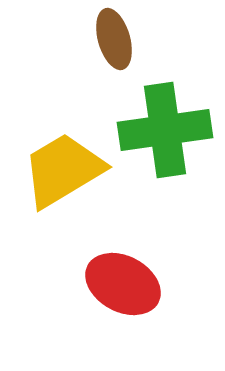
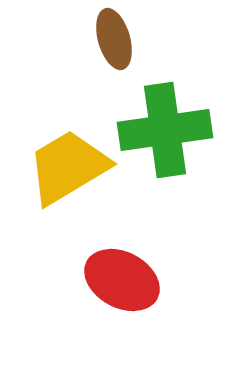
yellow trapezoid: moved 5 px right, 3 px up
red ellipse: moved 1 px left, 4 px up
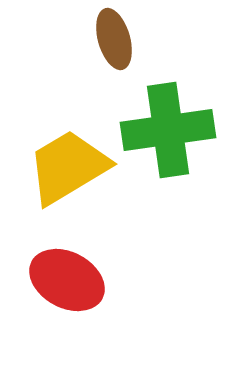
green cross: moved 3 px right
red ellipse: moved 55 px left
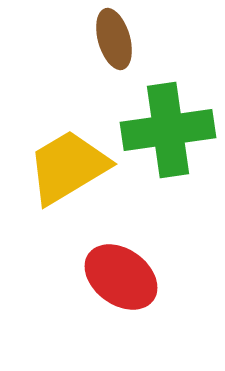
red ellipse: moved 54 px right, 3 px up; rotated 8 degrees clockwise
